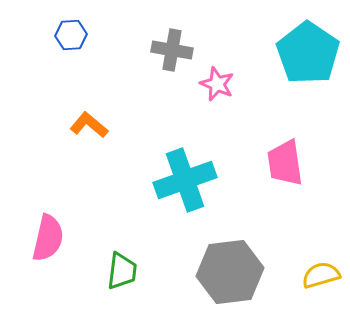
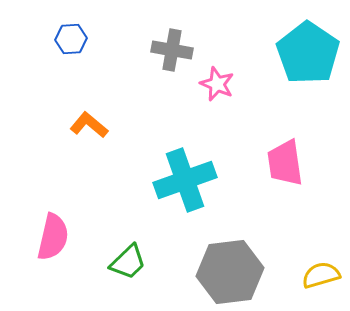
blue hexagon: moved 4 px down
pink semicircle: moved 5 px right, 1 px up
green trapezoid: moved 6 px right, 9 px up; rotated 39 degrees clockwise
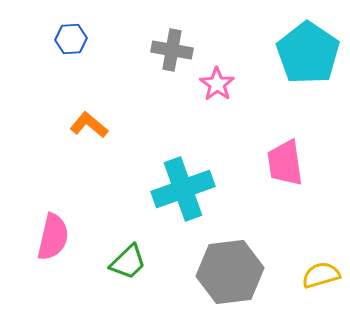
pink star: rotated 12 degrees clockwise
cyan cross: moved 2 px left, 9 px down
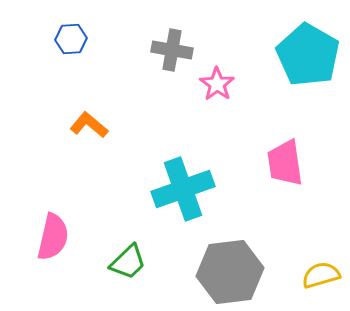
cyan pentagon: moved 2 px down; rotated 4 degrees counterclockwise
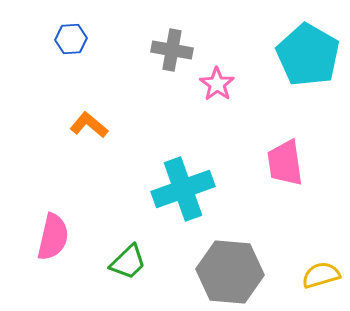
gray hexagon: rotated 12 degrees clockwise
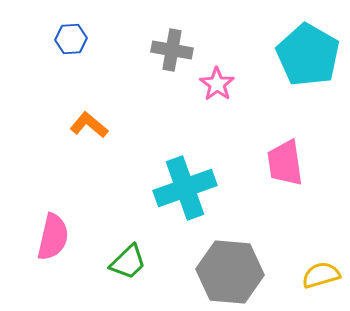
cyan cross: moved 2 px right, 1 px up
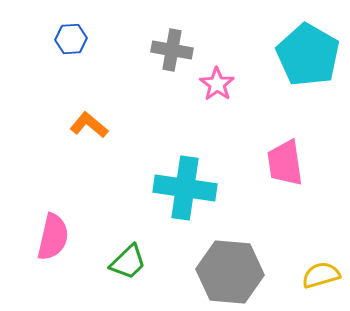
cyan cross: rotated 28 degrees clockwise
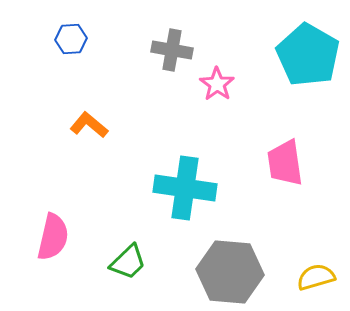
yellow semicircle: moved 5 px left, 2 px down
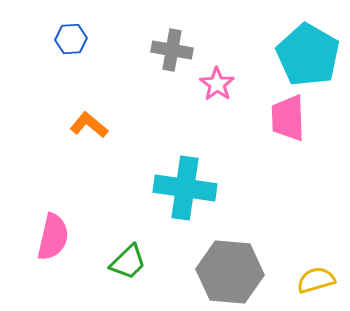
pink trapezoid: moved 3 px right, 45 px up; rotated 6 degrees clockwise
yellow semicircle: moved 3 px down
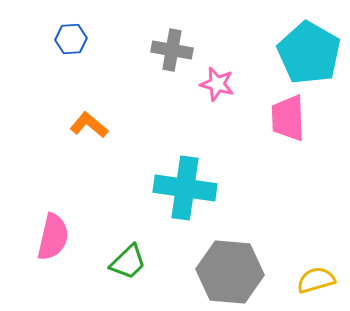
cyan pentagon: moved 1 px right, 2 px up
pink star: rotated 20 degrees counterclockwise
